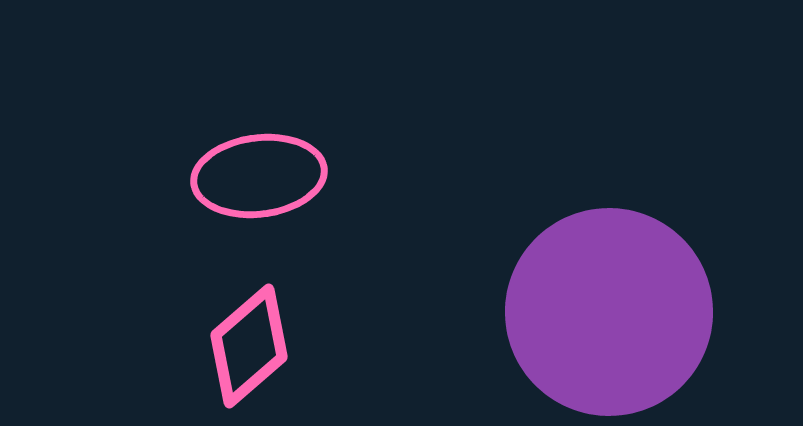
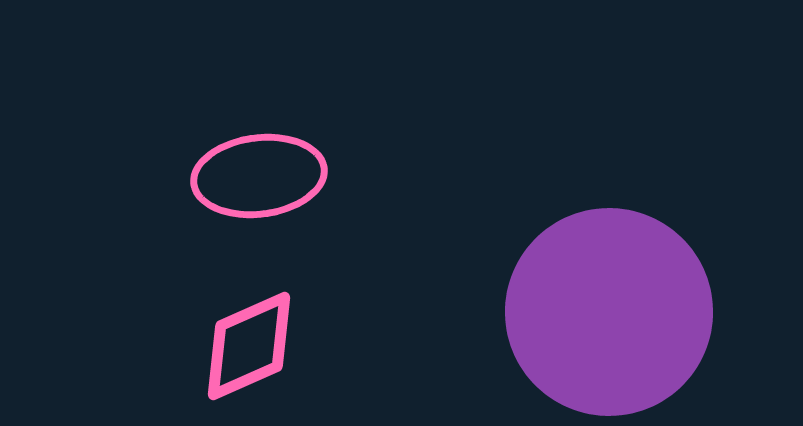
pink diamond: rotated 17 degrees clockwise
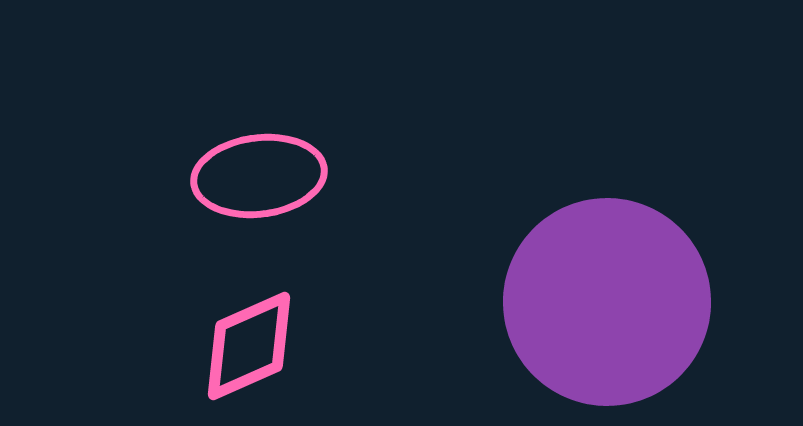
purple circle: moved 2 px left, 10 px up
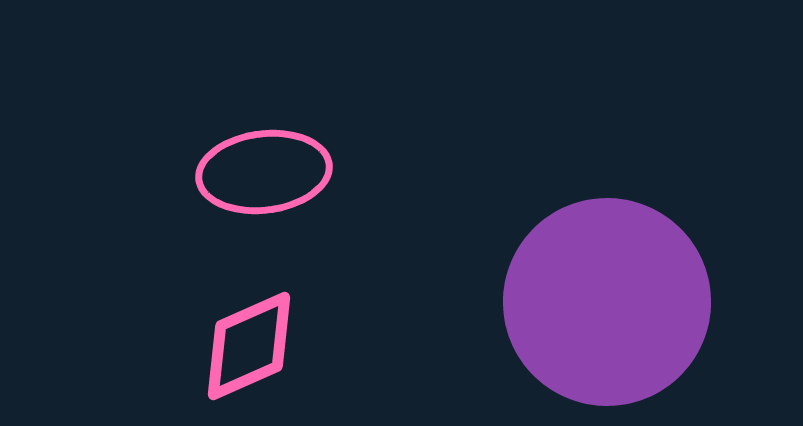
pink ellipse: moved 5 px right, 4 px up
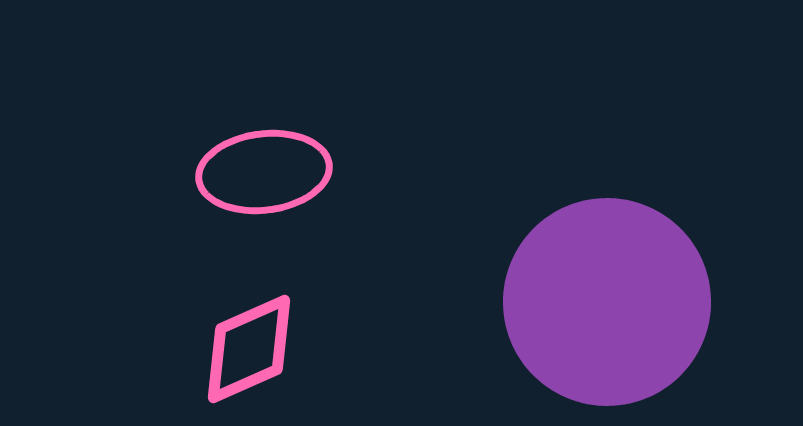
pink diamond: moved 3 px down
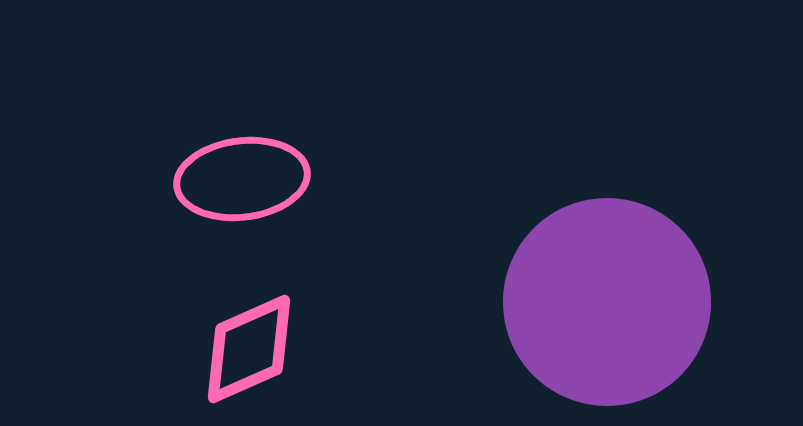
pink ellipse: moved 22 px left, 7 px down
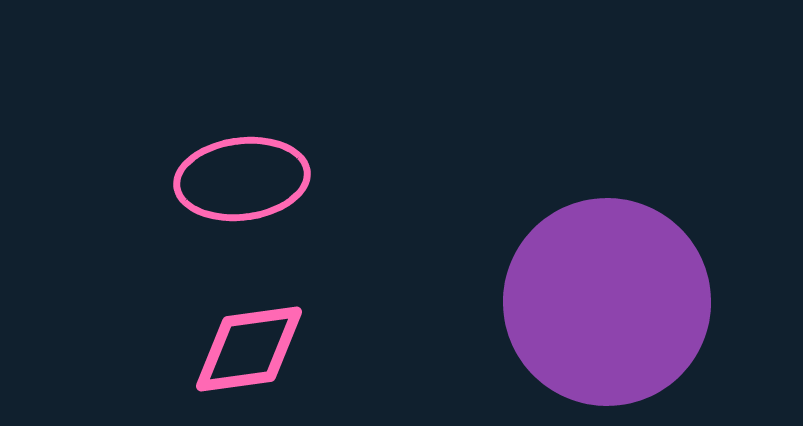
pink diamond: rotated 16 degrees clockwise
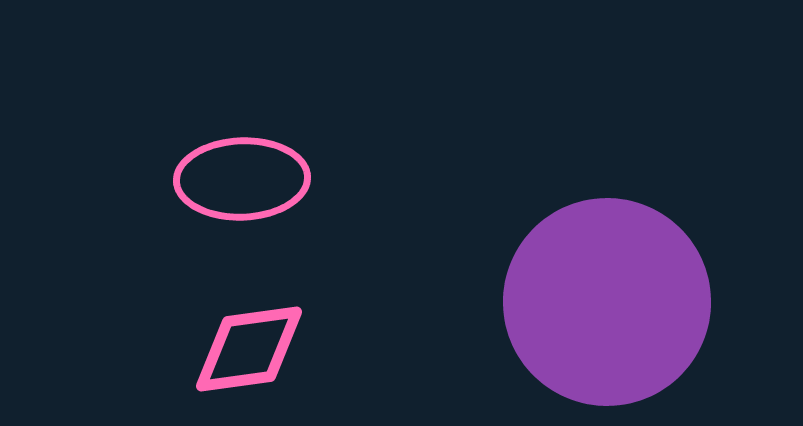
pink ellipse: rotated 5 degrees clockwise
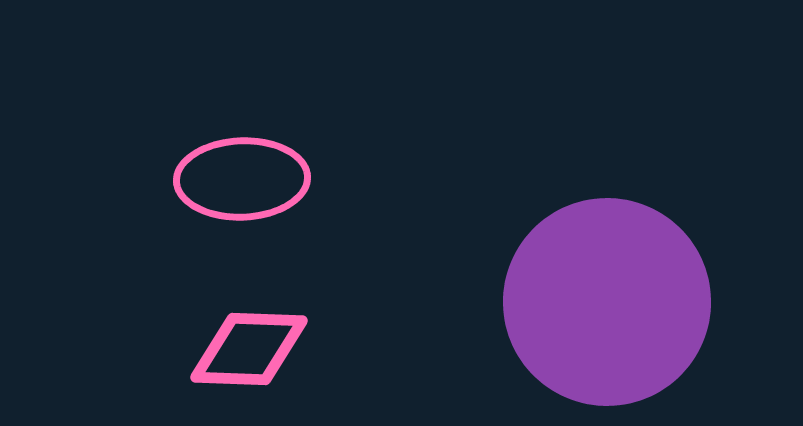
pink diamond: rotated 10 degrees clockwise
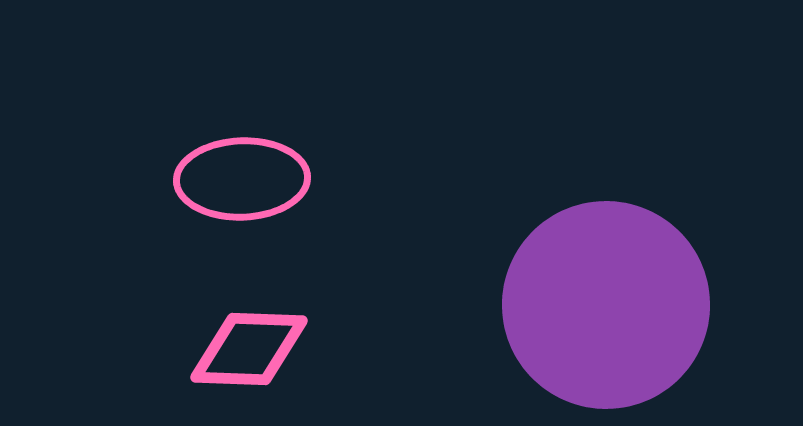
purple circle: moved 1 px left, 3 px down
